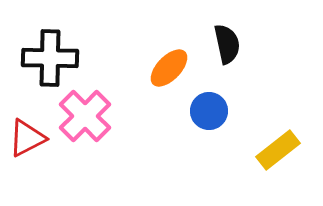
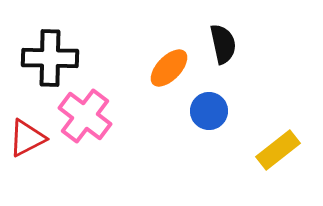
black semicircle: moved 4 px left
pink cross: rotated 8 degrees counterclockwise
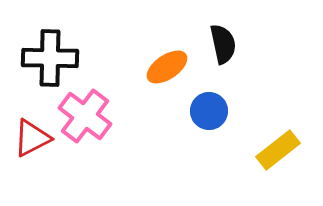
orange ellipse: moved 2 px left, 1 px up; rotated 12 degrees clockwise
red triangle: moved 5 px right
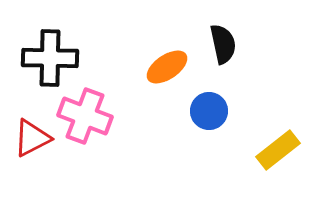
pink cross: rotated 16 degrees counterclockwise
